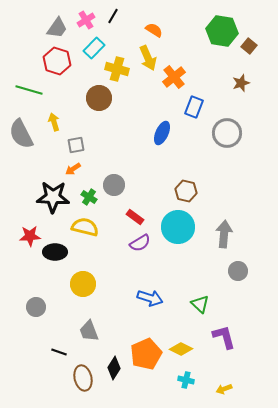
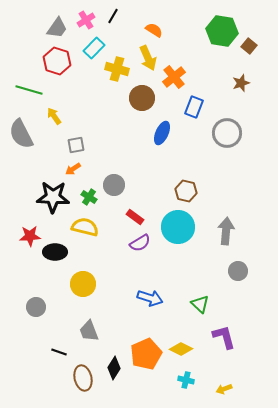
brown circle at (99, 98): moved 43 px right
yellow arrow at (54, 122): moved 6 px up; rotated 18 degrees counterclockwise
gray arrow at (224, 234): moved 2 px right, 3 px up
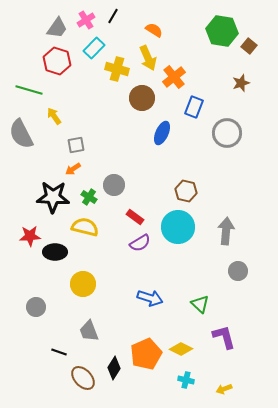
brown ellipse at (83, 378): rotated 30 degrees counterclockwise
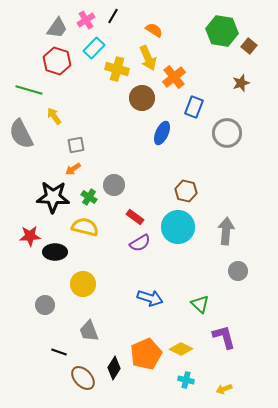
gray circle at (36, 307): moved 9 px right, 2 px up
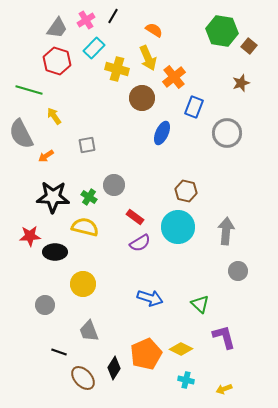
gray square at (76, 145): moved 11 px right
orange arrow at (73, 169): moved 27 px left, 13 px up
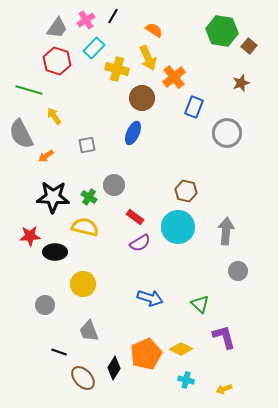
blue ellipse at (162, 133): moved 29 px left
